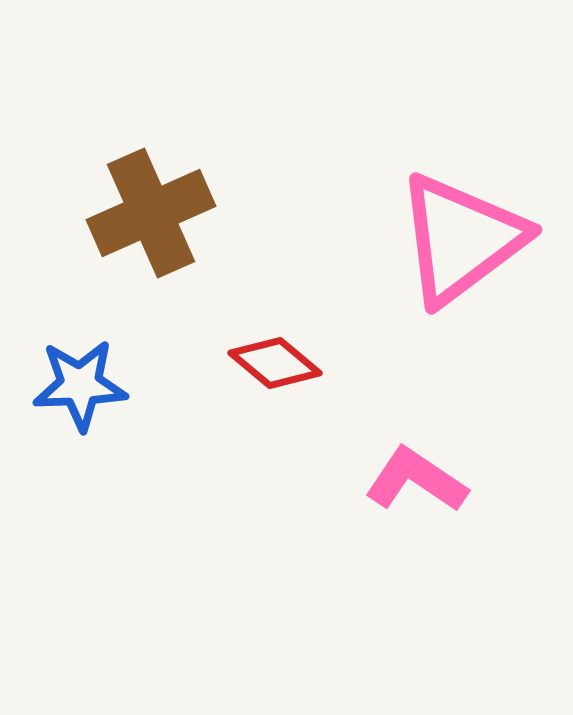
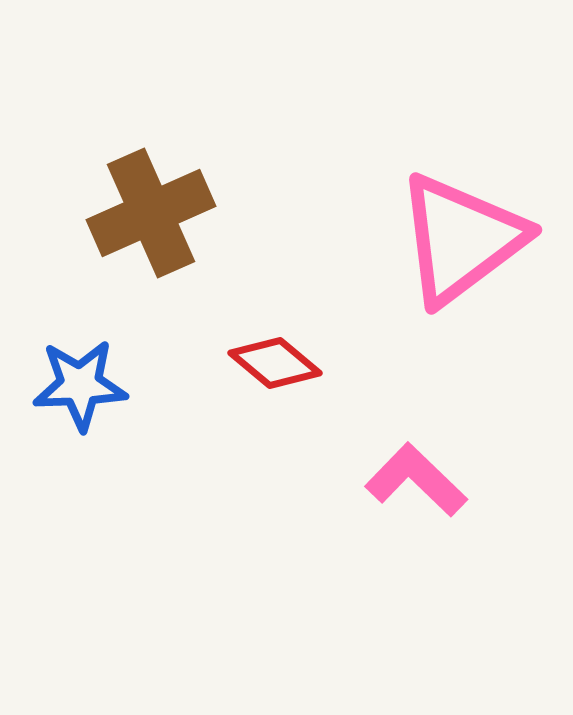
pink L-shape: rotated 10 degrees clockwise
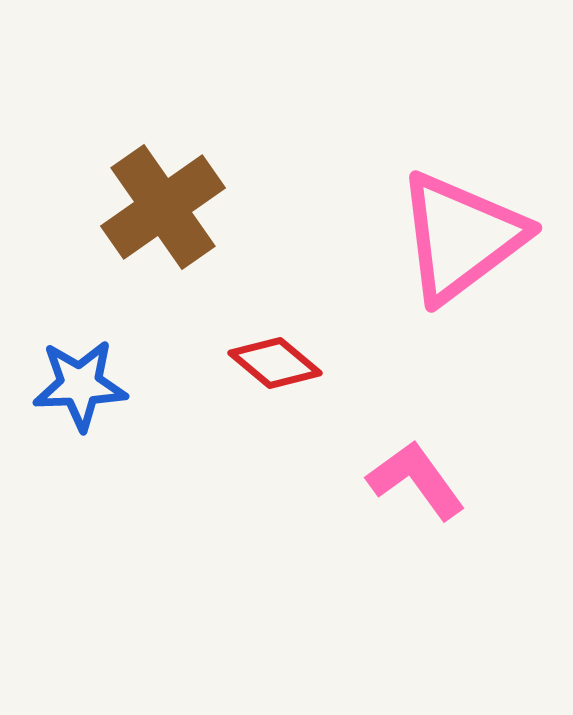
brown cross: moved 12 px right, 6 px up; rotated 11 degrees counterclockwise
pink triangle: moved 2 px up
pink L-shape: rotated 10 degrees clockwise
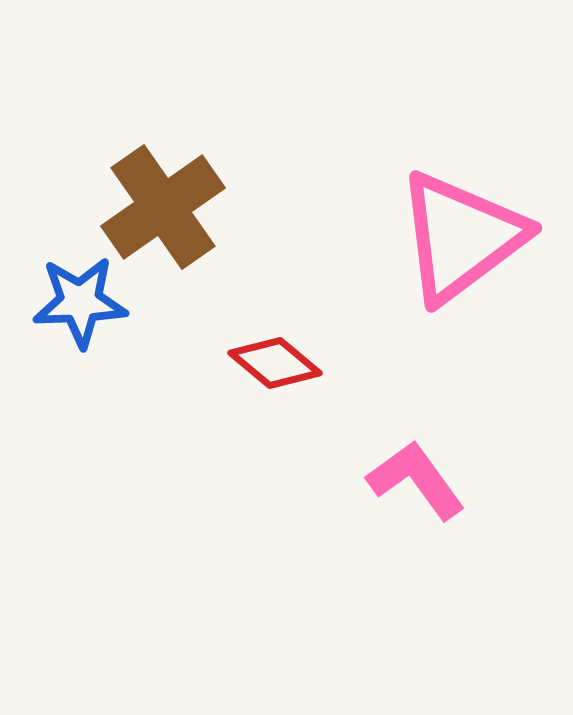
blue star: moved 83 px up
